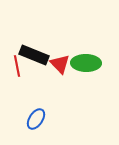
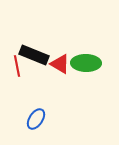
red triangle: rotated 15 degrees counterclockwise
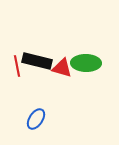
black rectangle: moved 3 px right, 6 px down; rotated 8 degrees counterclockwise
red triangle: moved 2 px right, 4 px down; rotated 15 degrees counterclockwise
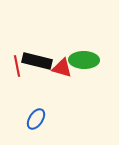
green ellipse: moved 2 px left, 3 px up
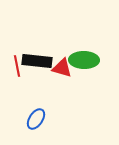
black rectangle: rotated 8 degrees counterclockwise
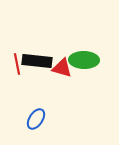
red line: moved 2 px up
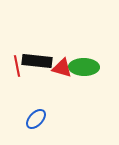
green ellipse: moved 7 px down
red line: moved 2 px down
blue ellipse: rotated 10 degrees clockwise
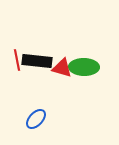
red line: moved 6 px up
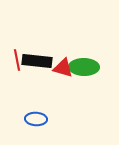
red triangle: moved 1 px right
blue ellipse: rotated 50 degrees clockwise
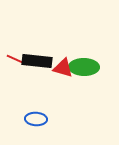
red line: rotated 55 degrees counterclockwise
